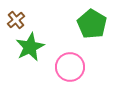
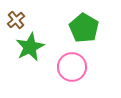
green pentagon: moved 8 px left, 4 px down
pink circle: moved 2 px right
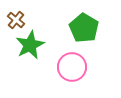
brown cross: rotated 12 degrees counterclockwise
green star: moved 2 px up
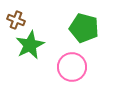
brown cross: rotated 18 degrees counterclockwise
green pentagon: rotated 16 degrees counterclockwise
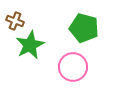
brown cross: moved 1 px left, 1 px down
pink circle: moved 1 px right
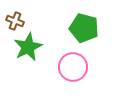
green star: moved 2 px left, 2 px down
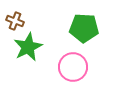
green pentagon: rotated 12 degrees counterclockwise
